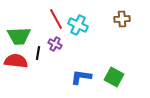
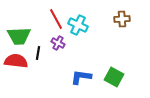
purple cross: moved 3 px right, 1 px up
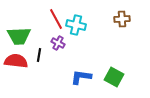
cyan cross: moved 2 px left; rotated 12 degrees counterclockwise
black line: moved 1 px right, 2 px down
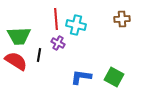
red line: rotated 25 degrees clockwise
red semicircle: rotated 25 degrees clockwise
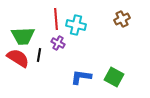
brown cross: rotated 21 degrees counterclockwise
green trapezoid: moved 4 px right
red semicircle: moved 2 px right, 3 px up
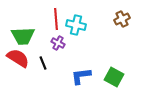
black line: moved 4 px right, 8 px down; rotated 32 degrees counterclockwise
blue L-shape: moved 1 px up; rotated 15 degrees counterclockwise
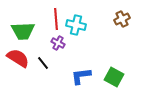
green trapezoid: moved 5 px up
black line: rotated 16 degrees counterclockwise
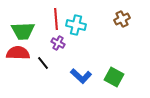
red semicircle: moved 5 px up; rotated 30 degrees counterclockwise
blue L-shape: rotated 130 degrees counterclockwise
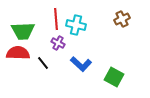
blue L-shape: moved 12 px up
